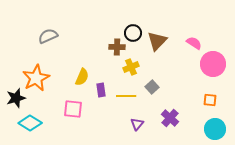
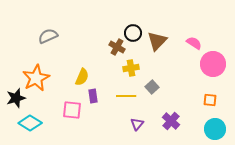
brown cross: rotated 28 degrees clockwise
yellow cross: moved 1 px down; rotated 14 degrees clockwise
purple rectangle: moved 8 px left, 6 px down
pink square: moved 1 px left, 1 px down
purple cross: moved 1 px right, 3 px down
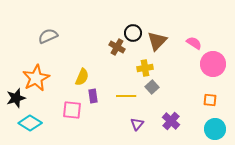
yellow cross: moved 14 px right
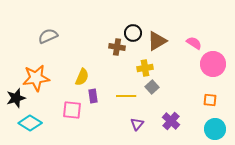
brown triangle: rotated 15 degrees clockwise
brown cross: rotated 21 degrees counterclockwise
orange star: rotated 20 degrees clockwise
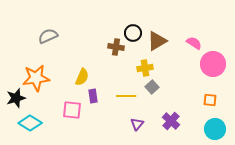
brown cross: moved 1 px left
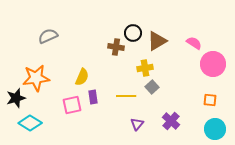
purple rectangle: moved 1 px down
pink square: moved 5 px up; rotated 18 degrees counterclockwise
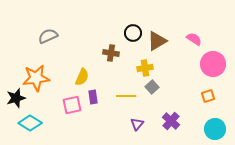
pink semicircle: moved 4 px up
brown cross: moved 5 px left, 6 px down
orange square: moved 2 px left, 4 px up; rotated 24 degrees counterclockwise
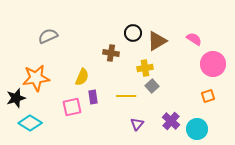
gray square: moved 1 px up
pink square: moved 2 px down
cyan circle: moved 18 px left
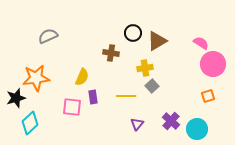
pink semicircle: moved 7 px right, 4 px down
pink square: rotated 18 degrees clockwise
cyan diamond: rotated 75 degrees counterclockwise
